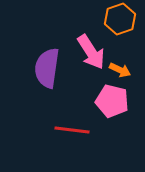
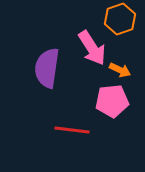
pink arrow: moved 1 px right, 4 px up
pink pentagon: rotated 20 degrees counterclockwise
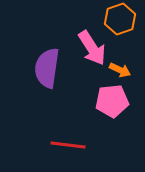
red line: moved 4 px left, 15 px down
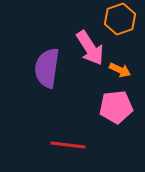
pink arrow: moved 2 px left
pink pentagon: moved 4 px right, 6 px down
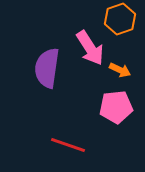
red line: rotated 12 degrees clockwise
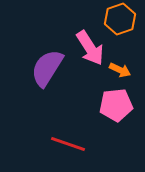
purple semicircle: rotated 24 degrees clockwise
pink pentagon: moved 2 px up
red line: moved 1 px up
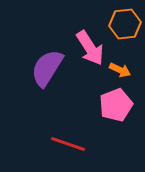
orange hexagon: moved 5 px right, 5 px down; rotated 12 degrees clockwise
pink pentagon: rotated 16 degrees counterclockwise
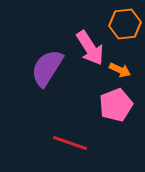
red line: moved 2 px right, 1 px up
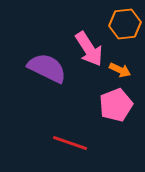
pink arrow: moved 1 px left, 1 px down
purple semicircle: rotated 84 degrees clockwise
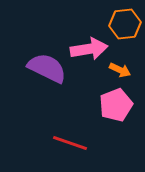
pink arrow: rotated 66 degrees counterclockwise
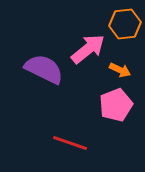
pink arrow: moved 1 px left; rotated 30 degrees counterclockwise
purple semicircle: moved 3 px left, 1 px down
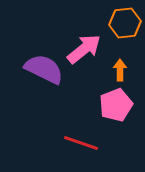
orange hexagon: moved 1 px up
pink arrow: moved 4 px left
orange arrow: rotated 115 degrees counterclockwise
red line: moved 11 px right
